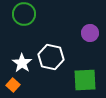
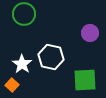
white star: moved 1 px down
orange square: moved 1 px left
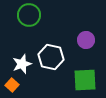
green circle: moved 5 px right, 1 px down
purple circle: moved 4 px left, 7 px down
white star: rotated 18 degrees clockwise
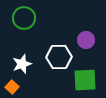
green circle: moved 5 px left, 3 px down
white hexagon: moved 8 px right; rotated 15 degrees counterclockwise
orange square: moved 2 px down
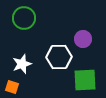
purple circle: moved 3 px left, 1 px up
orange square: rotated 24 degrees counterclockwise
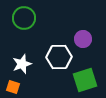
green square: rotated 15 degrees counterclockwise
orange square: moved 1 px right
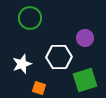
green circle: moved 6 px right
purple circle: moved 2 px right, 1 px up
orange square: moved 26 px right, 1 px down
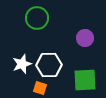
green circle: moved 7 px right
white hexagon: moved 10 px left, 8 px down
green square: rotated 15 degrees clockwise
orange square: moved 1 px right
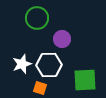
purple circle: moved 23 px left, 1 px down
